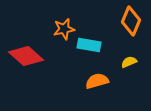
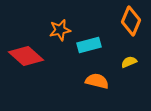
orange star: moved 4 px left, 1 px down
cyan rectangle: rotated 25 degrees counterclockwise
orange semicircle: rotated 30 degrees clockwise
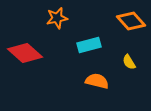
orange diamond: rotated 64 degrees counterclockwise
orange star: moved 3 px left, 12 px up
red diamond: moved 1 px left, 3 px up
yellow semicircle: rotated 98 degrees counterclockwise
